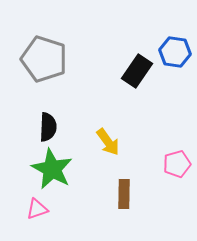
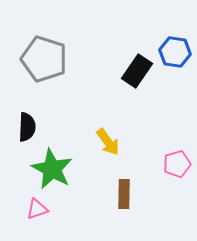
black semicircle: moved 21 px left
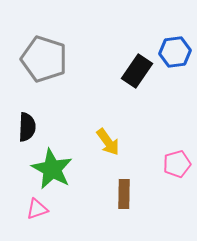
blue hexagon: rotated 16 degrees counterclockwise
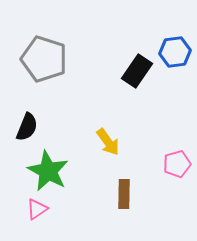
black semicircle: rotated 20 degrees clockwise
green star: moved 4 px left, 2 px down
pink triangle: rotated 15 degrees counterclockwise
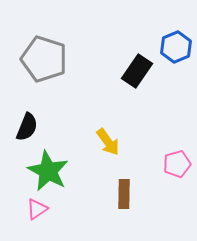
blue hexagon: moved 1 px right, 5 px up; rotated 16 degrees counterclockwise
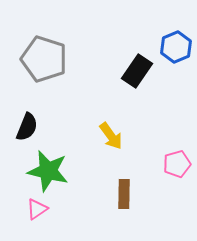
yellow arrow: moved 3 px right, 6 px up
green star: rotated 15 degrees counterclockwise
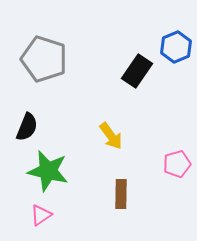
brown rectangle: moved 3 px left
pink triangle: moved 4 px right, 6 px down
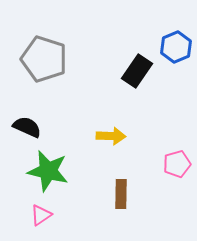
black semicircle: rotated 88 degrees counterclockwise
yellow arrow: rotated 52 degrees counterclockwise
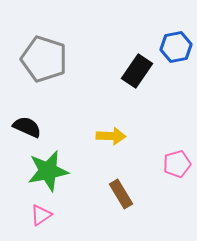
blue hexagon: rotated 12 degrees clockwise
green star: rotated 24 degrees counterclockwise
brown rectangle: rotated 32 degrees counterclockwise
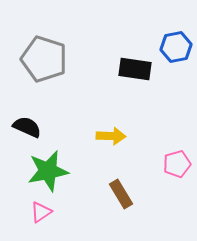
black rectangle: moved 2 px left, 2 px up; rotated 64 degrees clockwise
pink triangle: moved 3 px up
